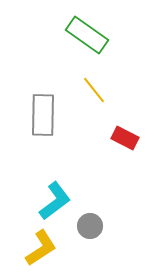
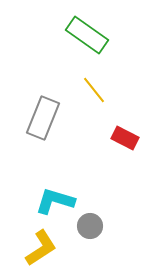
gray rectangle: moved 3 px down; rotated 21 degrees clockwise
cyan L-shape: rotated 126 degrees counterclockwise
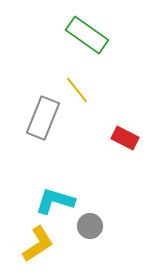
yellow line: moved 17 px left
yellow L-shape: moved 3 px left, 4 px up
